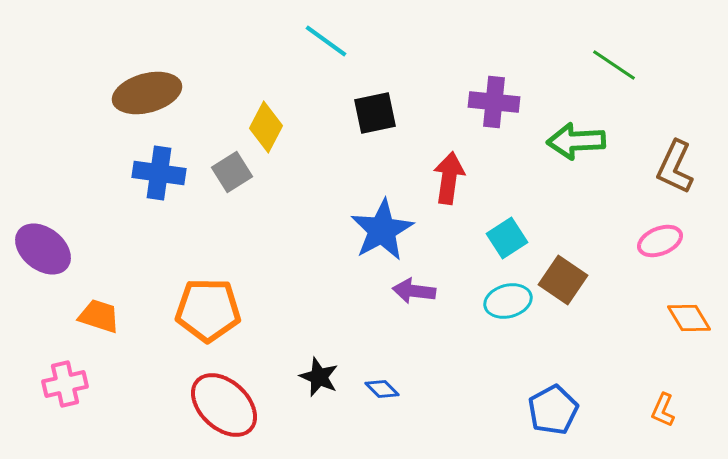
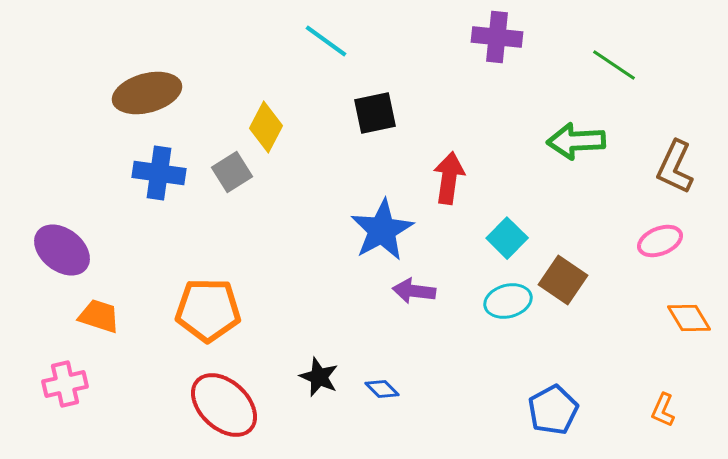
purple cross: moved 3 px right, 65 px up
cyan square: rotated 12 degrees counterclockwise
purple ellipse: moved 19 px right, 1 px down
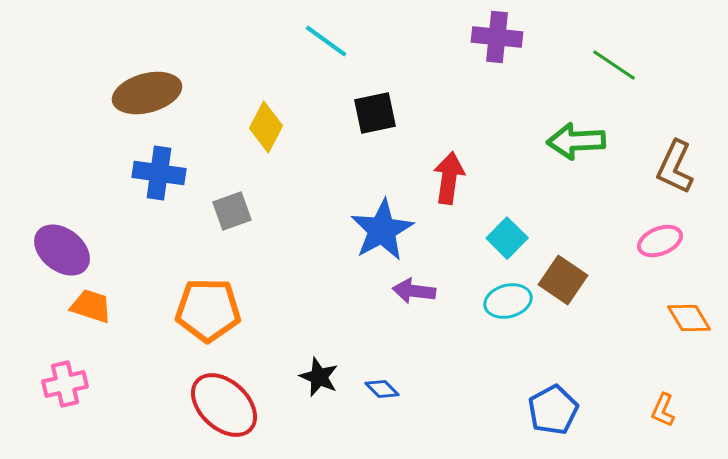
gray square: moved 39 px down; rotated 12 degrees clockwise
orange trapezoid: moved 8 px left, 10 px up
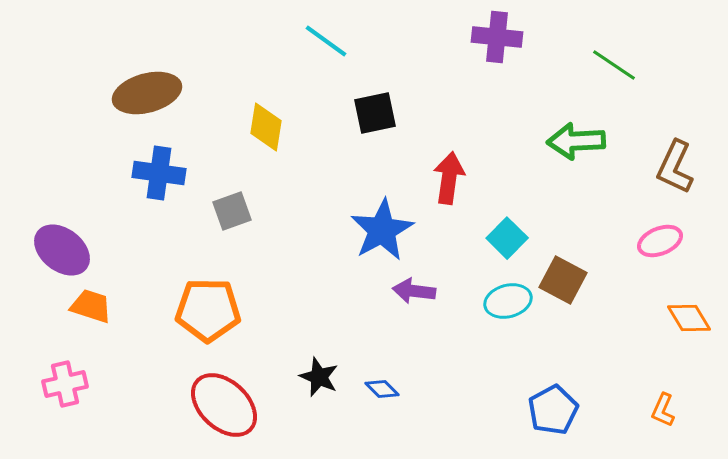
yellow diamond: rotated 18 degrees counterclockwise
brown square: rotated 6 degrees counterclockwise
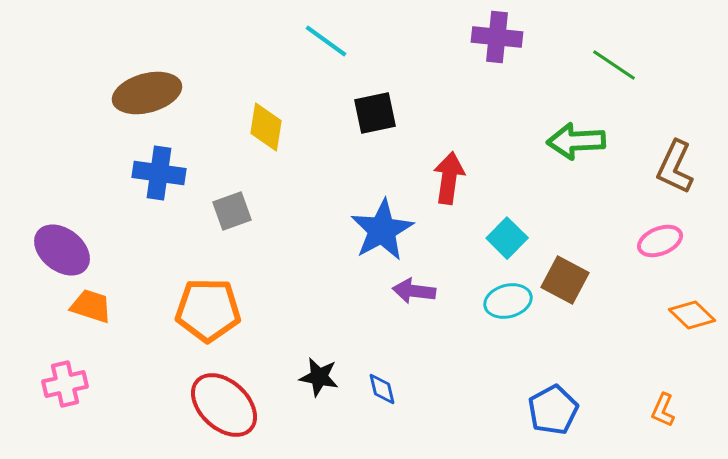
brown square: moved 2 px right
orange diamond: moved 3 px right, 3 px up; rotated 15 degrees counterclockwise
black star: rotated 12 degrees counterclockwise
blue diamond: rotated 32 degrees clockwise
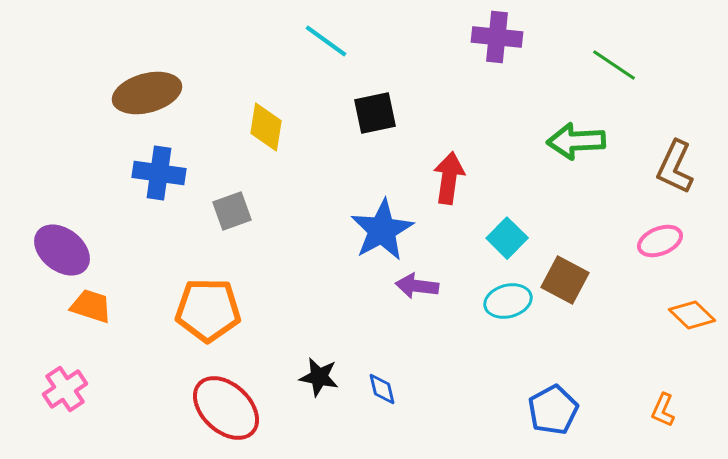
purple arrow: moved 3 px right, 5 px up
pink cross: moved 5 px down; rotated 21 degrees counterclockwise
red ellipse: moved 2 px right, 3 px down
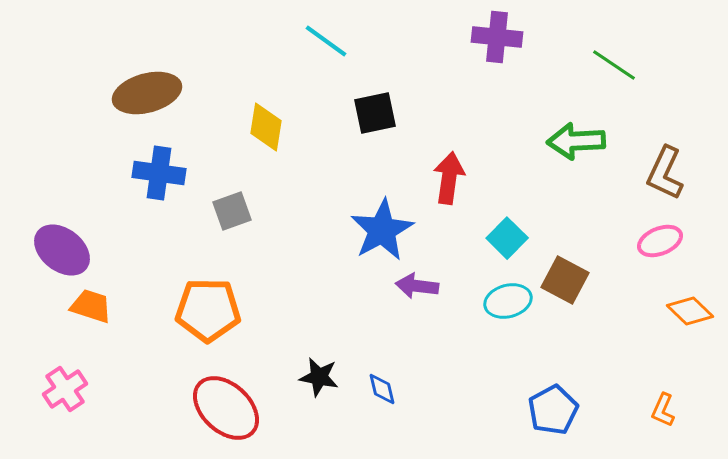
brown L-shape: moved 10 px left, 6 px down
orange diamond: moved 2 px left, 4 px up
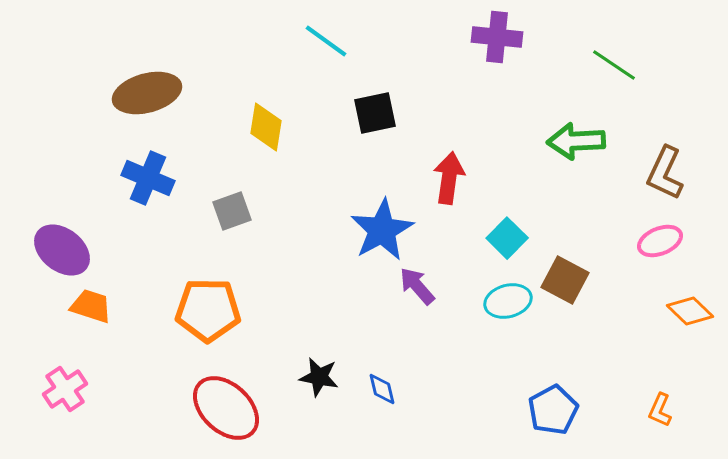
blue cross: moved 11 px left, 5 px down; rotated 15 degrees clockwise
purple arrow: rotated 42 degrees clockwise
orange L-shape: moved 3 px left
